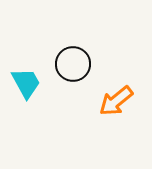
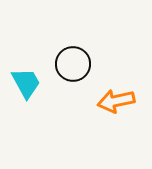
orange arrow: rotated 27 degrees clockwise
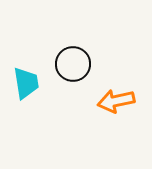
cyan trapezoid: rotated 20 degrees clockwise
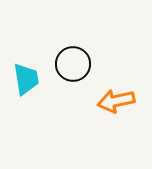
cyan trapezoid: moved 4 px up
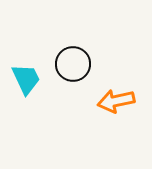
cyan trapezoid: rotated 16 degrees counterclockwise
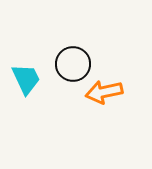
orange arrow: moved 12 px left, 9 px up
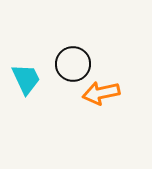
orange arrow: moved 3 px left, 1 px down
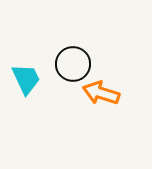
orange arrow: rotated 30 degrees clockwise
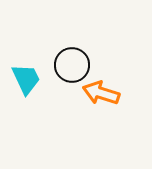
black circle: moved 1 px left, 1 px down
